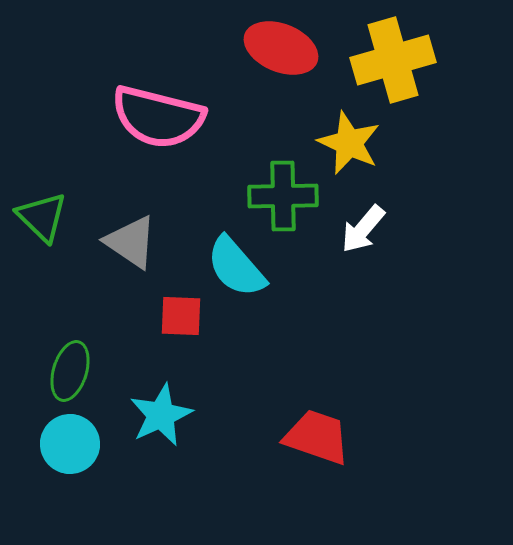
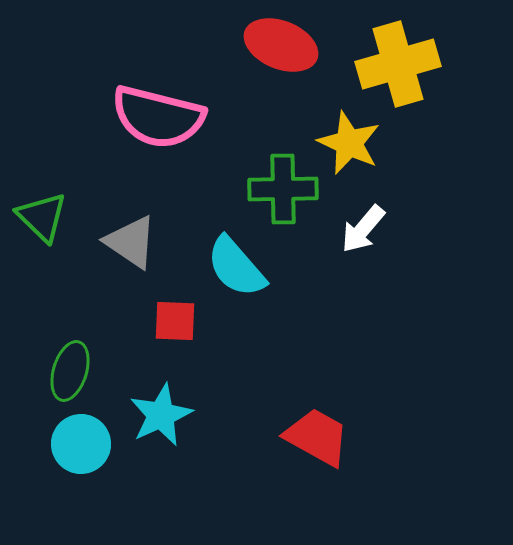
red ellipse: moved 3 px up
yellow cross: moved 5 px right, 4 px down
green cross: moved 7 px up
red square: moved 6 px left, 5 px down
red trapezoid: rotated 10 degrees clockwise
cyan circle: moved 11 px right
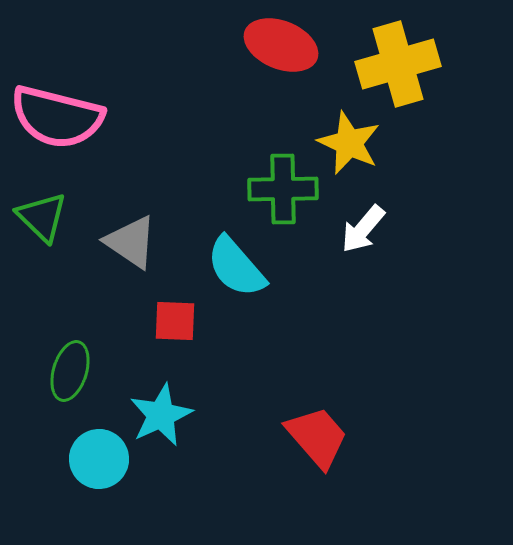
pink semicircle: moved 101 px left
red trapezoid: rotated 20 degrees clockwise
cyan circle: moved 18 px right, 15 px down
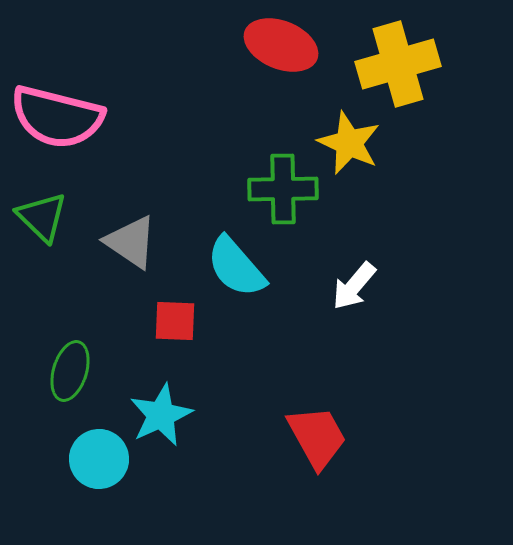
white arrow: moved 9 px left, 57 px down
red trapezoid: rotated 12 degrees clockwise
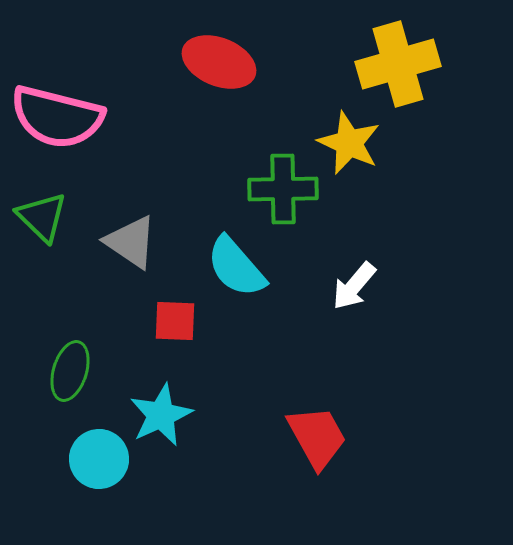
red ellipse: moved 62 px left, 17 px down
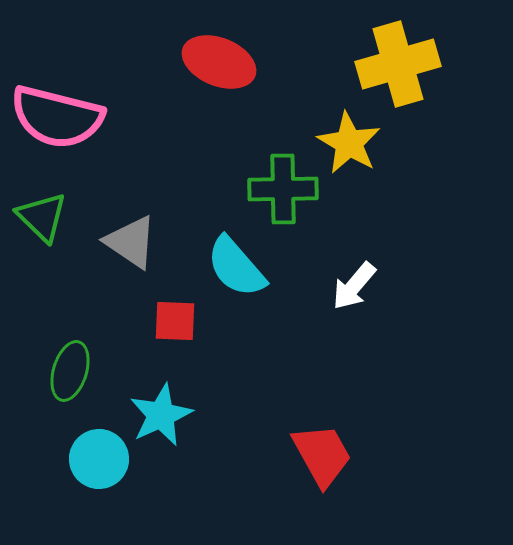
yellow star: rotated 6 degrees clockwise
red trapezoid: moved 5 px right, 18 px down
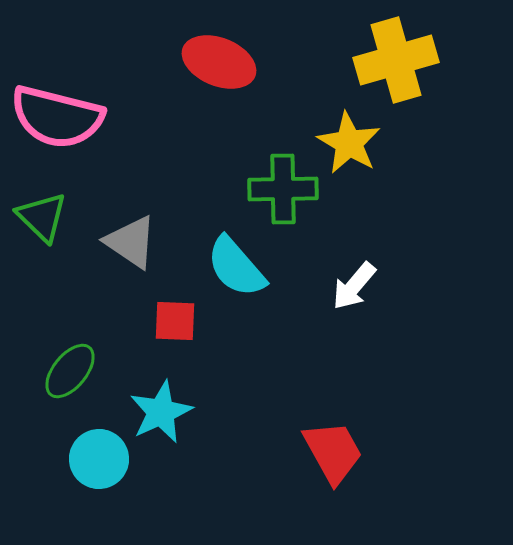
yellow cross: moved 2 px left, 4 px up
green ellipse: rotated 22 degrees clockwise
cyan star: moved 3 px up
red trapezoid: moved 11 px right, 3 px up
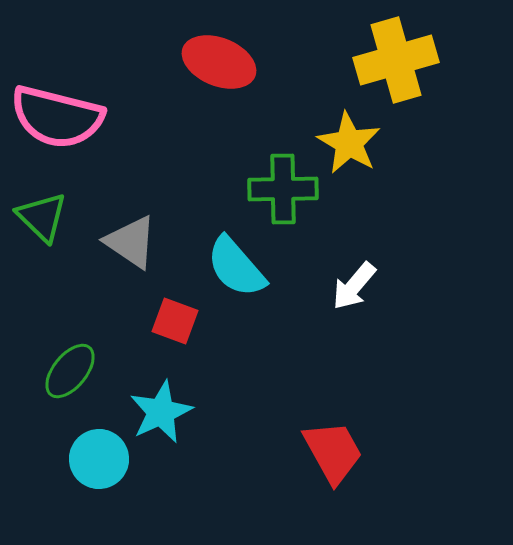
red square: rotated 18 degrees clockwise
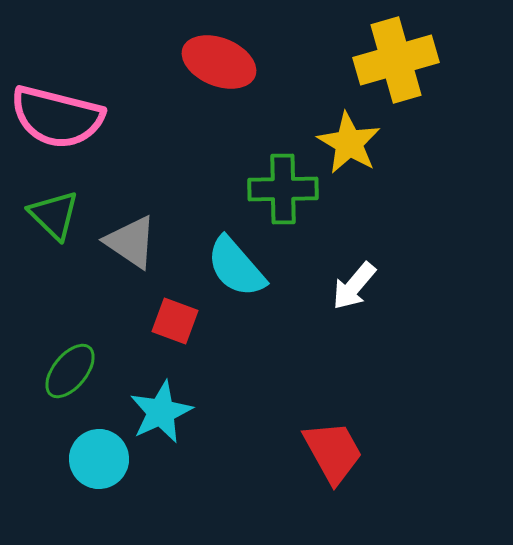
green triangle: moved 12 px right, 2 px up
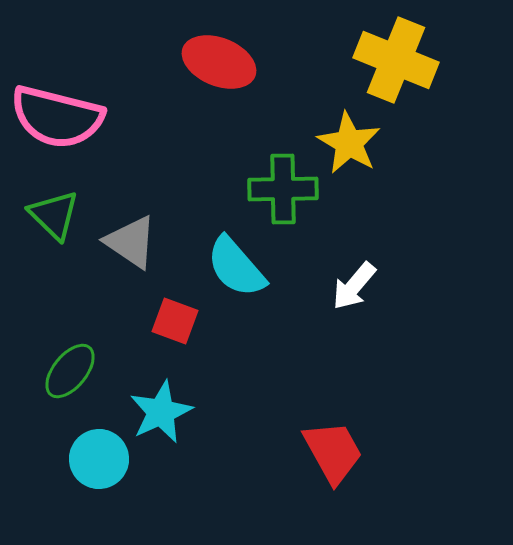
yellow cross: rotated 38 degrees clockwise
